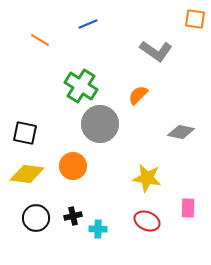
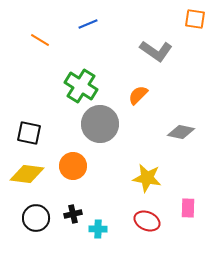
black square: moved 4 px right
black cross: moved 2 px up
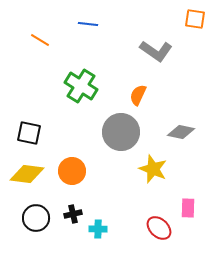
blue line: rotated 30 degrees clockwise
orange semicircle: rotated 20 degrees counterclockwise
gray circle: moved 21 px right, 8 px down
orange circle: moved 1 px left, 5 px down
yellow star: moved 6 px right, 9 px up; rotated 12 degrees clockwise
red ellipse: moved 12 px right, 7 px down; rotated 20 degrees clockwise
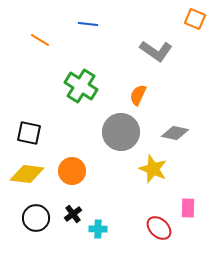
orange square: rotated 15 degrees clockwise
gray diamond: moved 6 px left, 1 px down
black cross: rotated 24 degrees counterclockwise
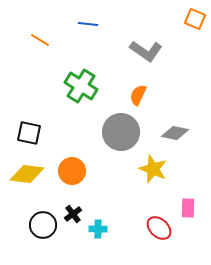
gray L-shape: moved 10 px left
black circle: moved 7 px right, 7 px down
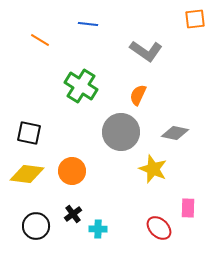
orange square: rotated 30 degrees counterclockwise
black circle: moved 7 px left, 1 px down
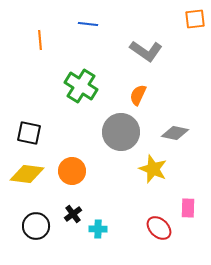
orange line: rotated 54 degrees clockwise
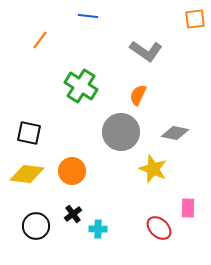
blue line: moved 8 px up
orange line: rotated 42 degrees clockwise
